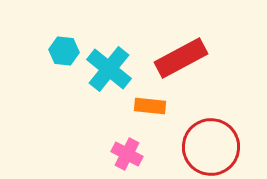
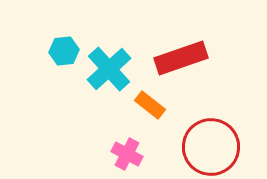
cyan hexagon: rotated 12 degrees counterclockwise
red rectangle: rotated 9 degrees clockwise
cyan cross: rotated 9 degrees clockwise
orange rectangle: moved 1 px up; rotated 32 degrees clockwise
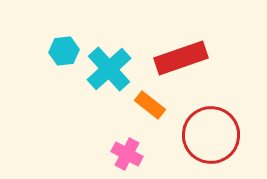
red circle: moved 12 px up
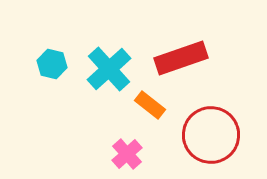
cyan hexagon: moved 12 px left, 13 px down; rotated 20 degrees clockwise
pink cross: rotated 20 degrees clockwise
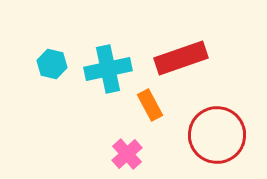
cyan cross: moved 1 px left; rotated 30 degrees clockwise
orange rectangle: rotated 24 degrees clockwise
red circle: moved 6 px right
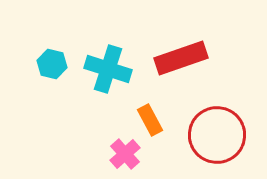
cyan cross: rotated 30 degrees clockwise
orange rectangle: moved 15 px down
pink cross: moved 2 px left
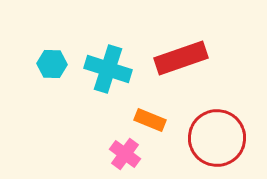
cyan hexagon: rotated 12 degrees counterclockwise
orange rectangle: rotated 40 degrees counterclockwise
red circle: moved 3 px down
pink cross: rotated 12 degrees counterclockwise
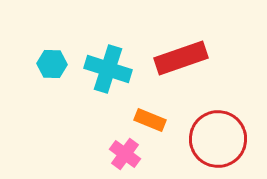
red circle: moved 1 px right, 1 px down
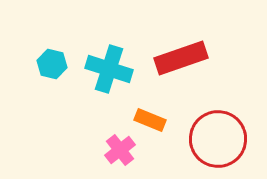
cyan hexagon: rotated 12 degrees clockwise
cyan cross: moved 1 px right
pink cross: moved 5 px left, 4 px up; rotated 16 degrees clockwise
